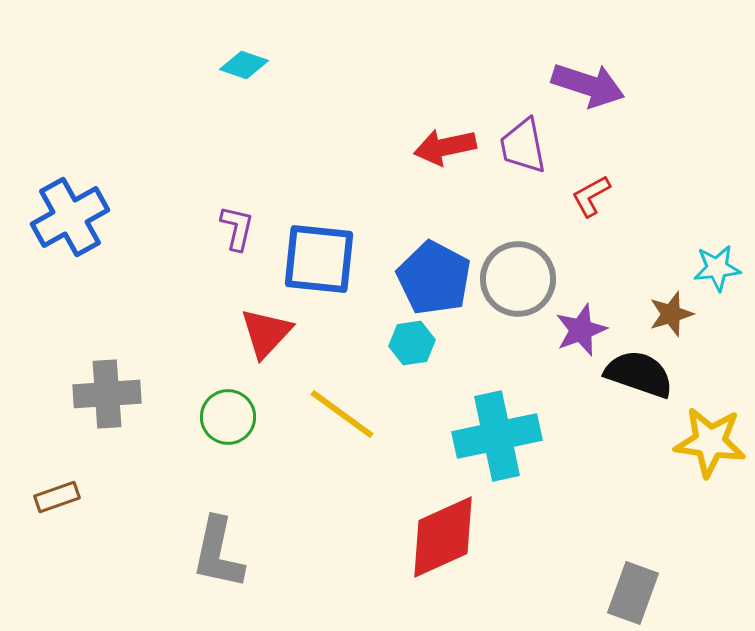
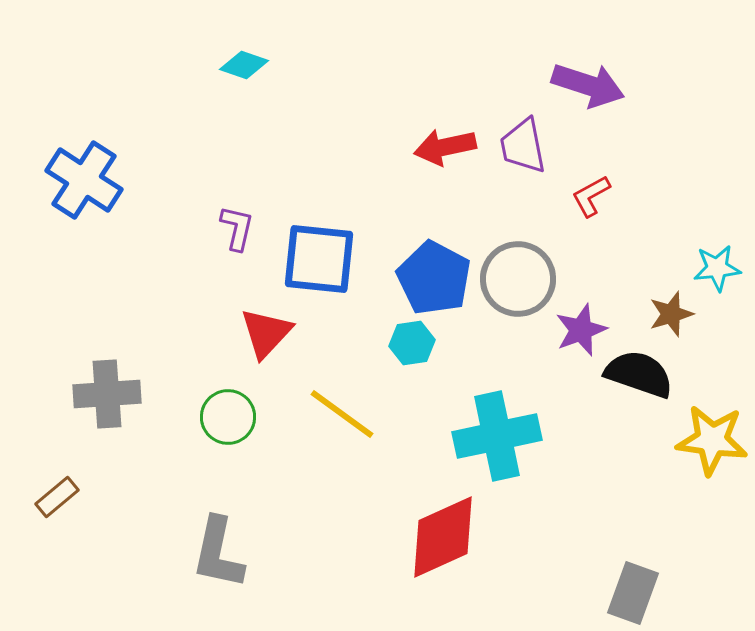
blue cross: moved 14 px right, 37 px up; rotated 28 degrees counterclockwise
yellow star: moved 2 px right, 2 px up
brown rectangle: rotated 21 degrees counterclockwise
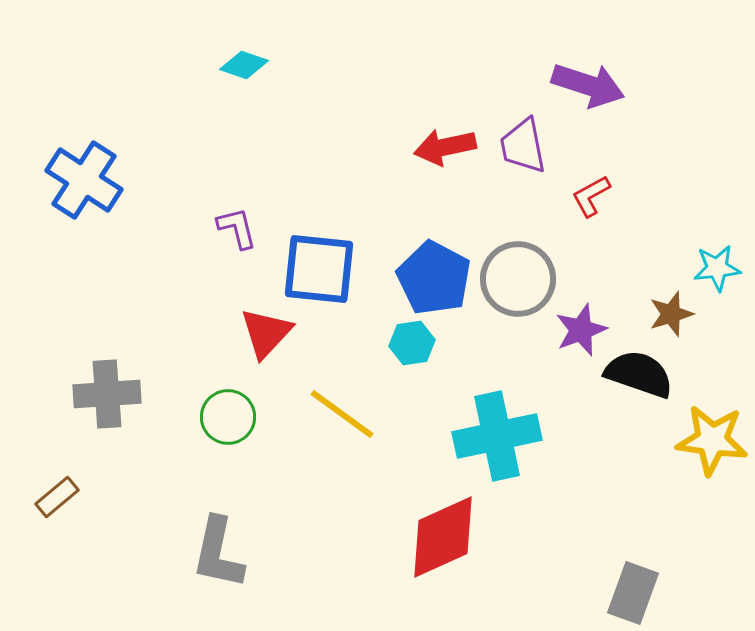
purple L-shape: rotated 27 degrees counterclockwise
blue square: moved 10 px down
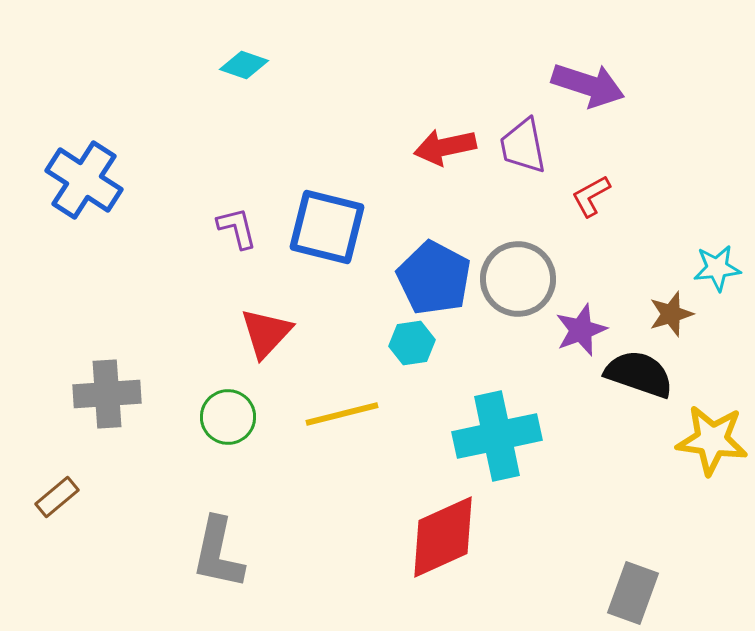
blue square: moved 8 px right, 42 px up; rotated 8 degrees clockwise
yellow line: rotated 50 degrees counterclockwise
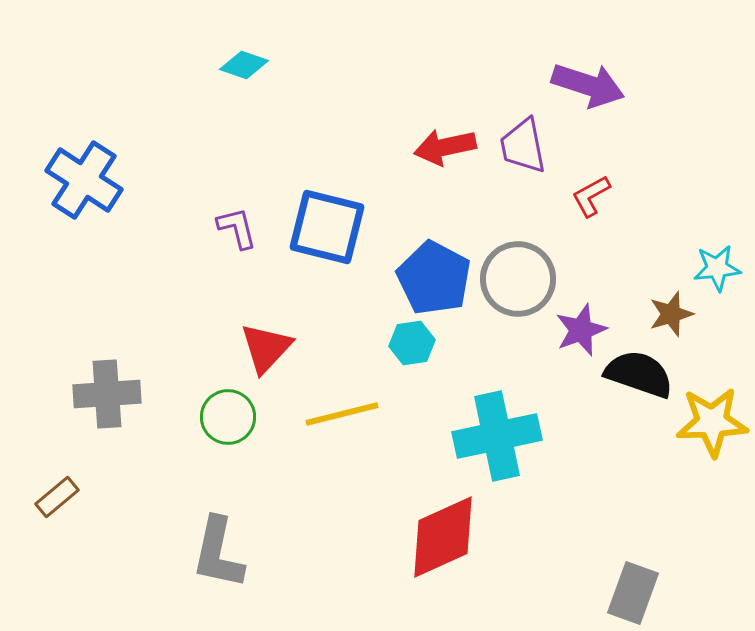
red triangle: moved 15 px down
yellow star: moved 18 px up; rotated 10 degrees counterclockwise
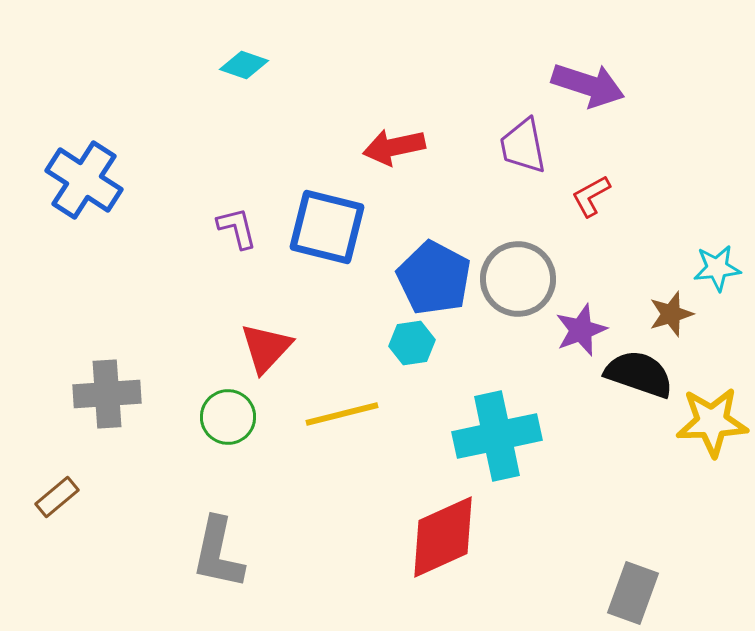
red arrow: moved 51 px left
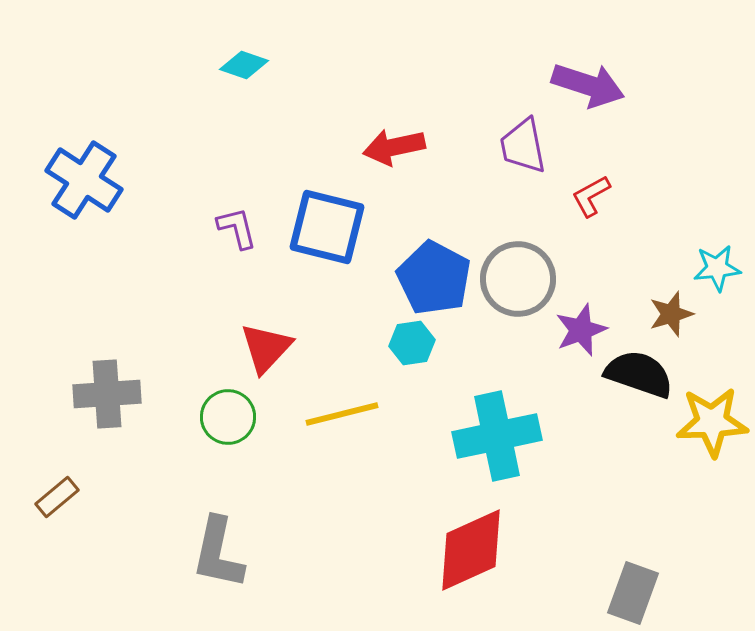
red diamond: moved 28 px right, 13 px down
